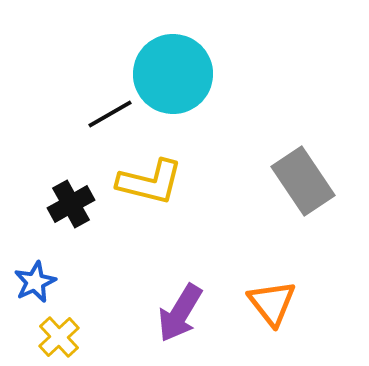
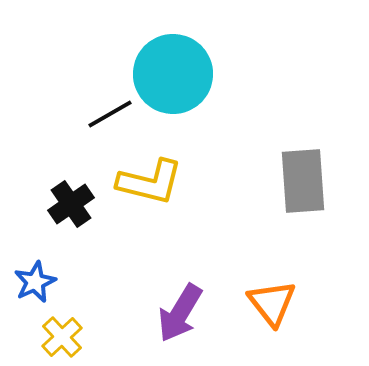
gray rectangle: rotated 30 degrees clockwise
black cross: rotated 6 degrees counterclockwise
yellow cross: moved 3 px right
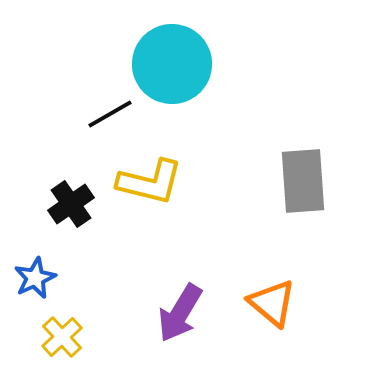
cyan circle: moved 1 px left, 10 px up
blue star: moved 4 px up
orange triangle: rotated 12 degrees counterclockwise
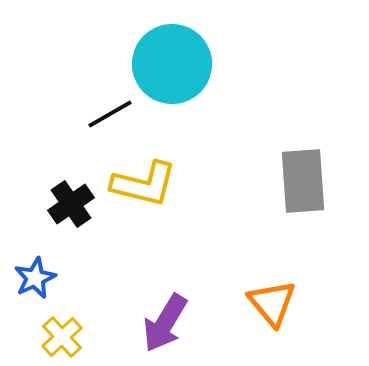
yellow L-shape: moved 6 px left, 2 px down
orange triangle: rotated 10 degrees clockwise
purple arrow: moved 15 px left, 10 px down
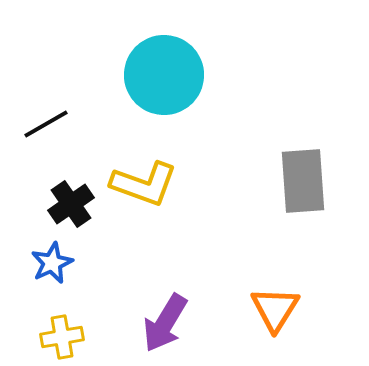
cyan circle: moved 8 px left, 11 px down
black line: moved 64 px left, 10 px down
yellow L-shape: rotated 6 degrees clockwise
blue star: moved 17 px right, 15 px up
orange triangle: moved 3 px right, 6 px down; rotated 12 degrees clockwise
yellow cross: rotated 33 degrees clockwise
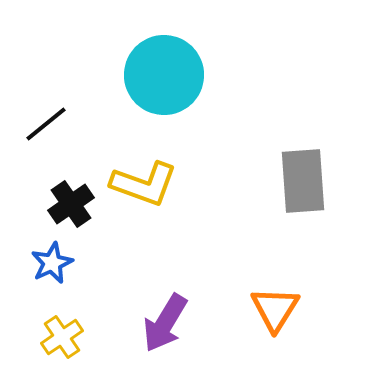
black line: rotated 9 degrees counterclockwise
yellow cross: rotated 24 degrees counterclockwise
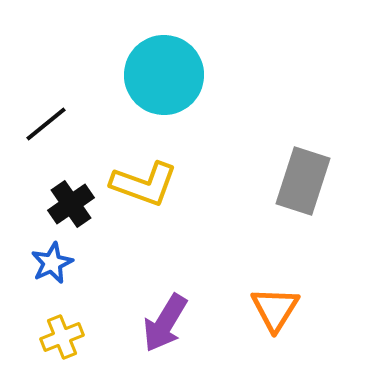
gray rectangle: rotated 22 degrees clockwise
yellow cross: rotated 12 degrees clockwise
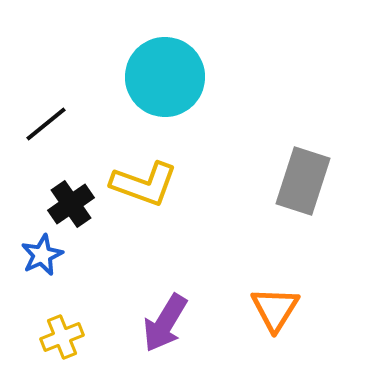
cyan circle: moved 1 px right, 2 px down
blue star: moved 10 px left, 8 px up
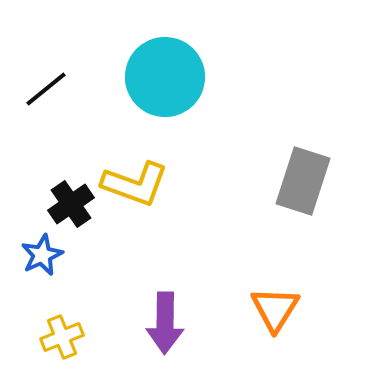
black line: moved 35 px up
yellow L-shape: moved 9 px left
purple arrow: rotated 30 degrees counterclockwise
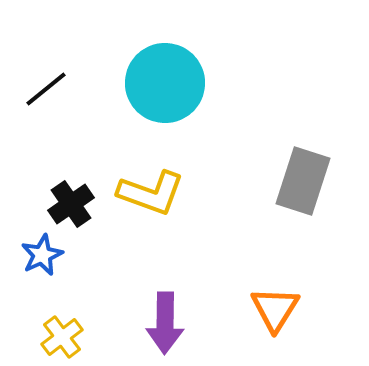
cyan circle: moved 6 px down
yellow L-shape: moved 16 px right, 9 px down
yellow cross: rotated 15 degrees counterclockwise
